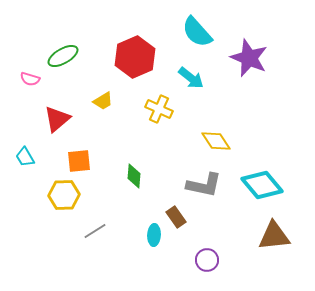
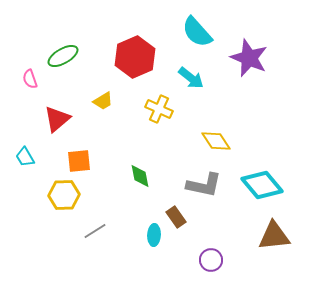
pink semicircle: rotated 54 degrees clockwise
green diamond: moved 6 px right; rotated 15 degrees counterclockwise
purple circle: moved 4 px right
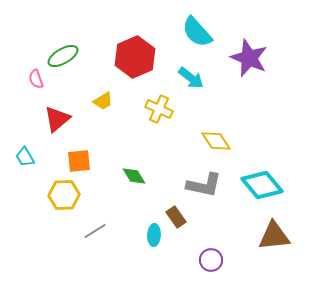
pink semicircle: moved 6 px right
green diamond: moved 6 px left; rotated 20 degrees counterclockwise
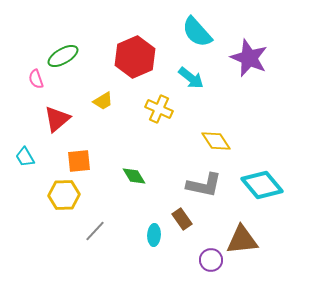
brown rectangle: moved 6 px right, 2 px down
gray line: rotated 15 degrees counterclockwise
brown triangle: moved 32 px left, 4 px down
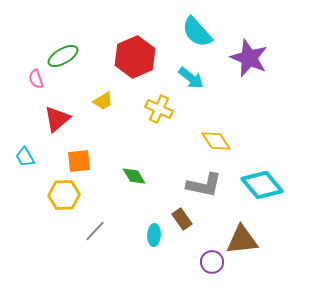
purple circle: moved 1 px right, 2 px down
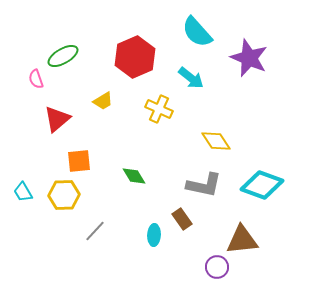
cyan trapezoid: moved 2 px left, 35 px down
cyan diamond: rotated 30 degrees counterclockwise
purple circle: moved 5 px right, 5 px down
